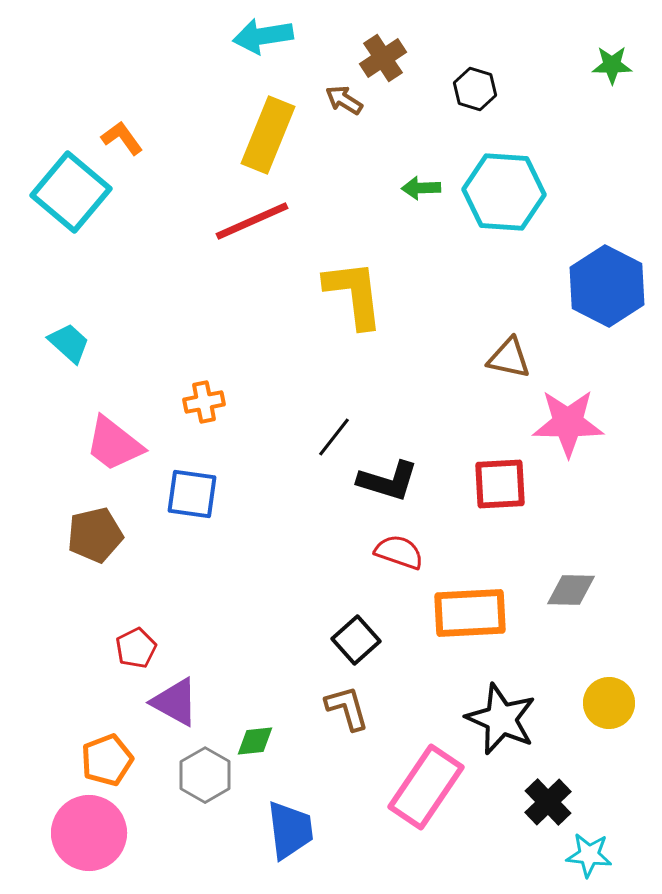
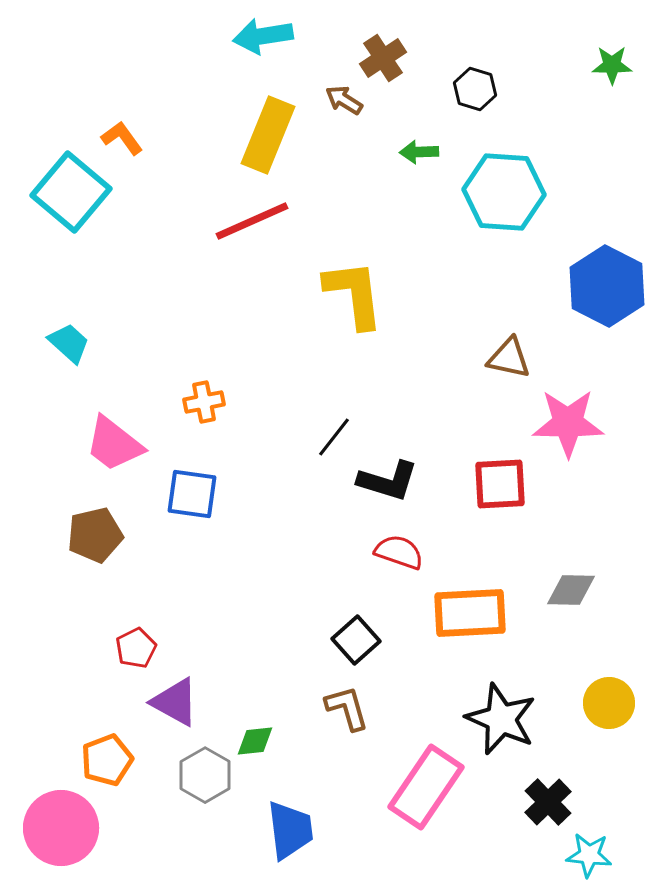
green arrow: moved 2 px left, 36 px up
pink circle: moved 28 px left, 5 px up
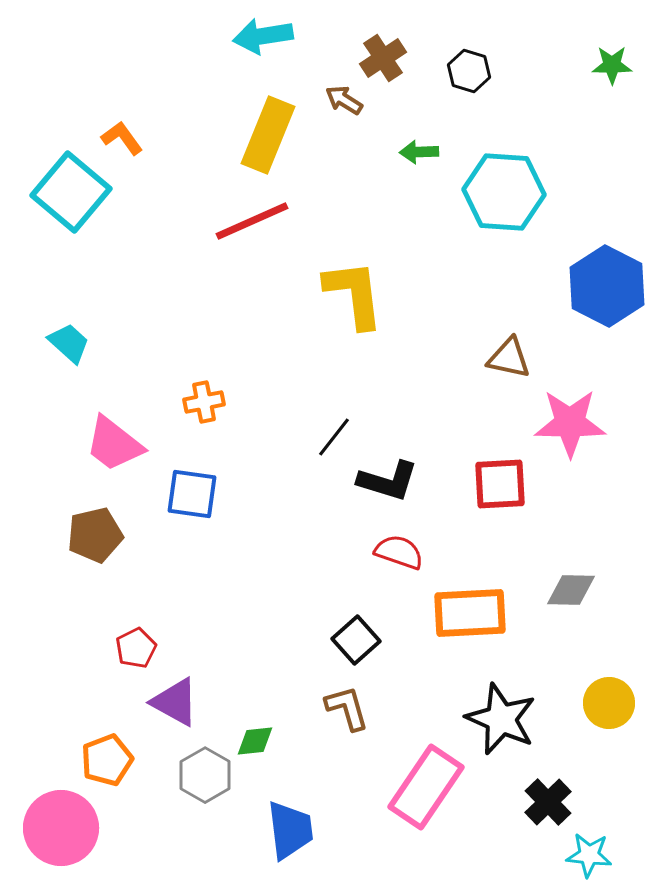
black hexagon: moved 6 px left, 18 px up
pink star: moved 2 px right
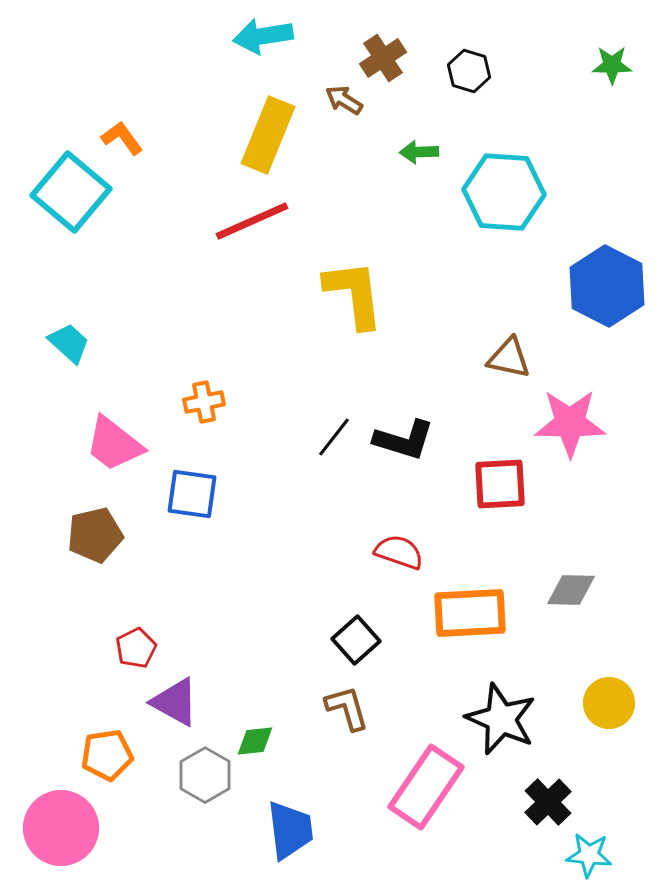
black L-shape: moved 16 px right, 41 px up
orange pentagon: moved 5 px up; rotated 12 degrees clockwise
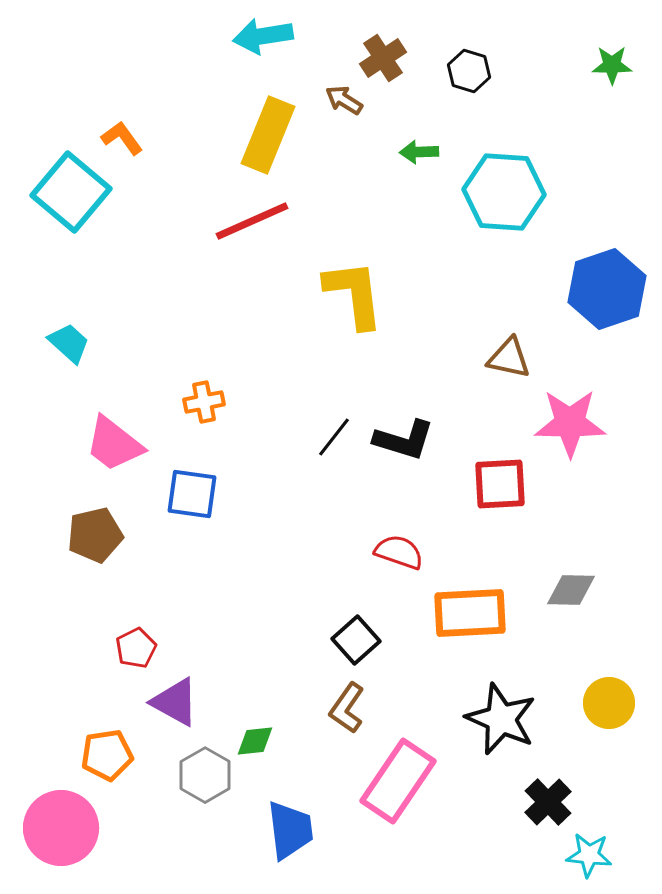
blue hexagon: moved 3 px down; rotated 14 degrees clockwise
brown L-shape: rotated 129 degrees counterclockwise
pink rectangle: moved 28 px left, 6 px up
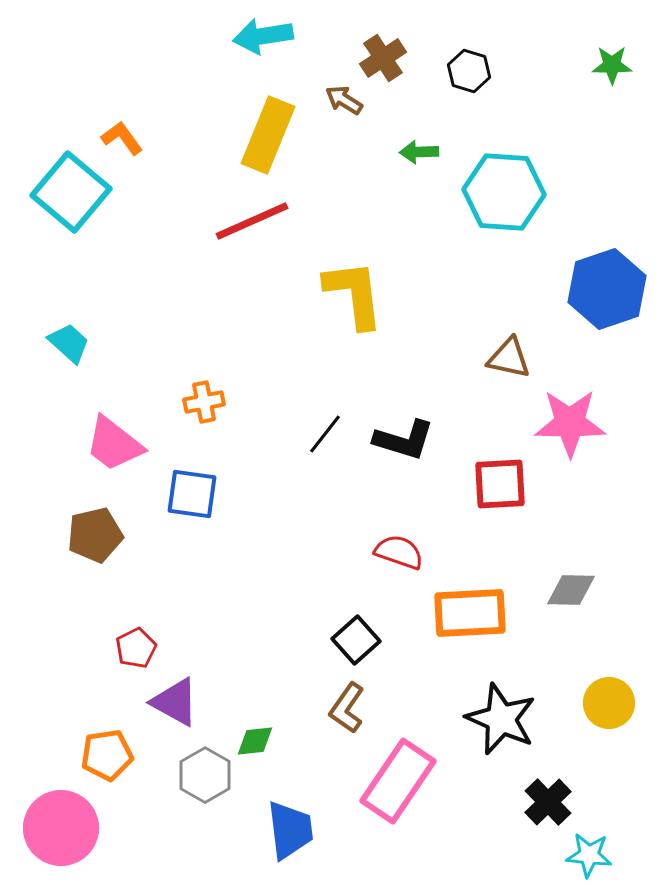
black line: moved 9 px left, 3 px up
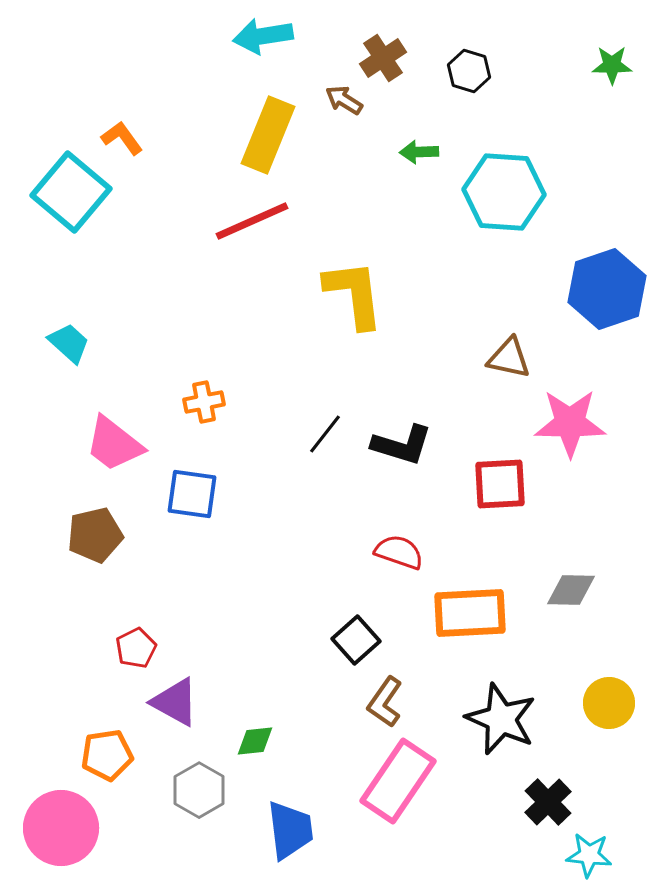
black L-shape: moved 2 px left, 5 px down
brown L-shape: moved 38 px right, 6 px up
gray hexagon: moved 6 px left, 15 px down
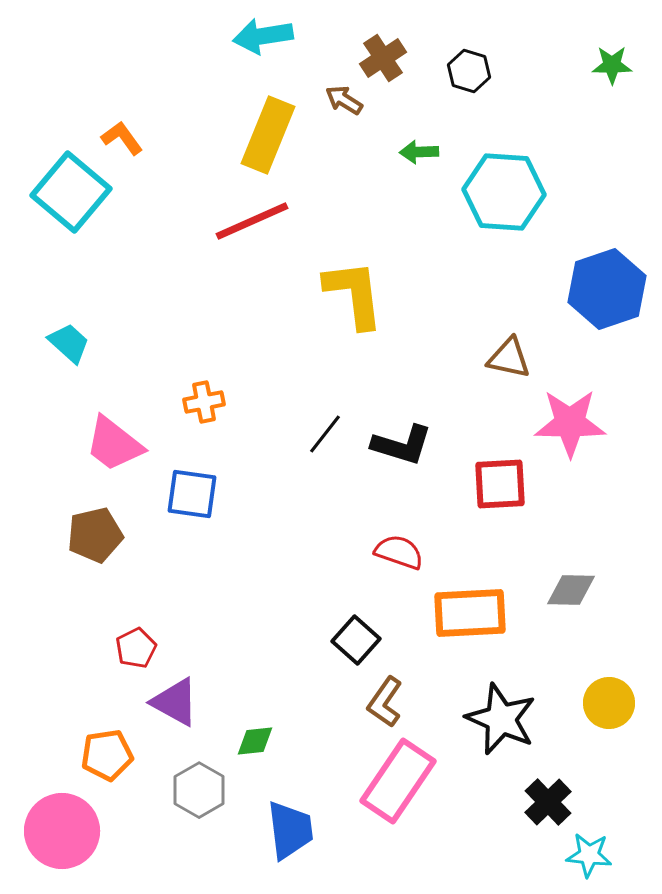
black square: rotated 6 degrees counterclockwise
pink circle: moved 1 px right, 3 px down
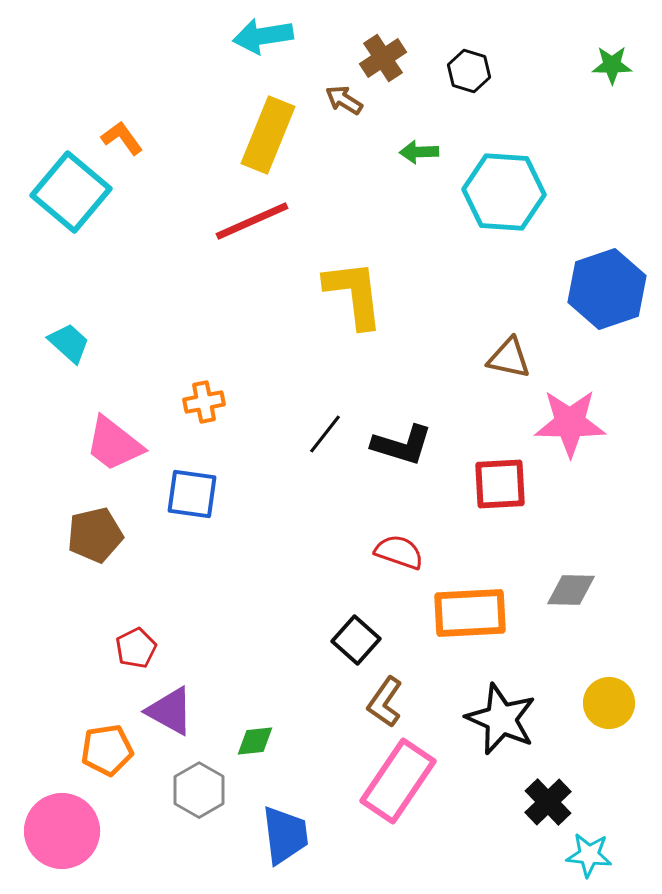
purple triangle: moved 5 px left, 9 px down
orange pentagon: moved 5 px up
blue trapezoid: moved 5 px left, 5 px down
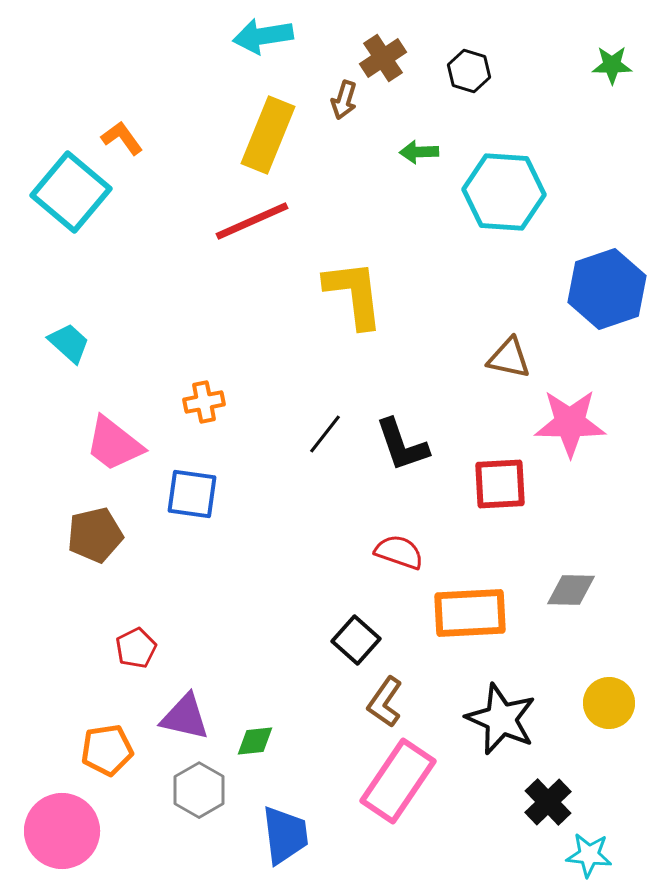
brown arrow: rotated 105 degrees counterclockwise
black L-shape: rotated 54 degrees clockwise
purple triangle: moved 15 px right, 6 px down; rotated 16 degrees counterclockwise
